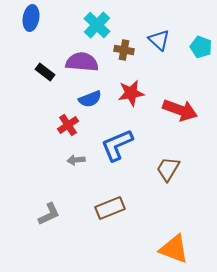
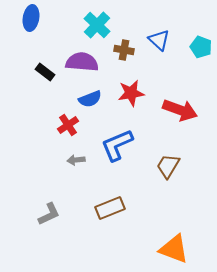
brown trapezoid: moved 3 px up
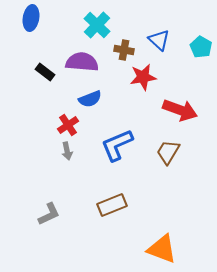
cyan pentagon: rotated 10 degrees clockwise
red star: moved 12 px right, 16 px up
gray arrow: moved 9 px left, 9 px up; rotated 96 degrees counterclockwise
brown trapezoid: moved 14 px up
brown rectangle: moved 2 px right, 3 px up
orange triangle: moved 12 px left
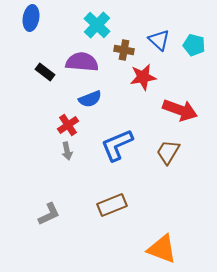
cyan pentagon: moved 7 px left, 2 px up; rotated 15 degrees counterclockwise
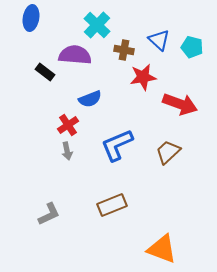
cyan pentagon: moved 2 px left, 2 px down
purple semicircle: moved 7 px left, 7 px up
red arrow: moved 6 px up
brown trapezoid: rotated 16 degrees clockwise
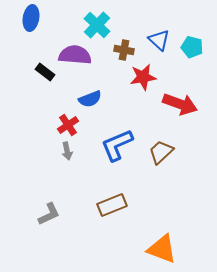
brown trapezoid: moved 7 px left
